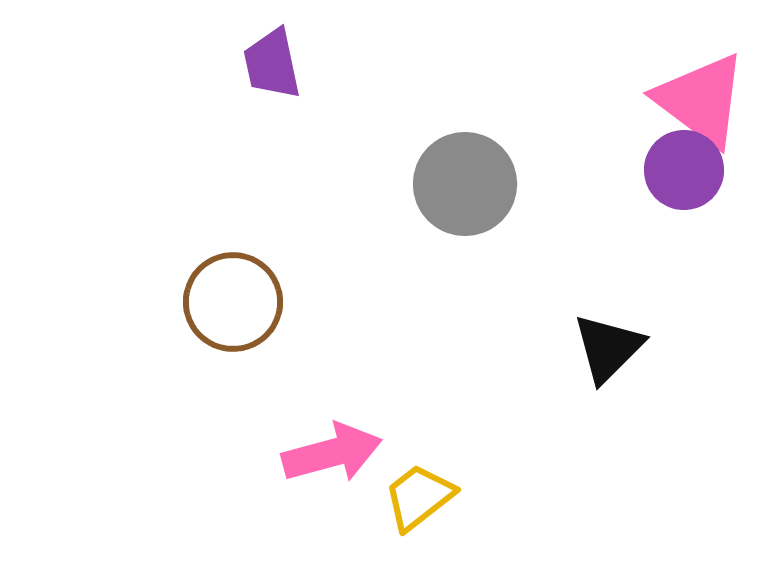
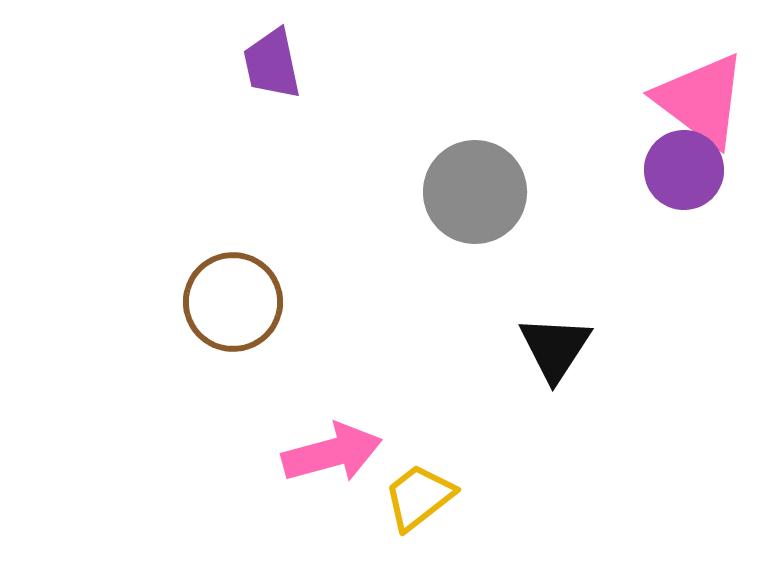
gray circle: moved 10 px right, 8 px down
black triangle: moved 53 px left; rotated 12 degrees counterclockwise
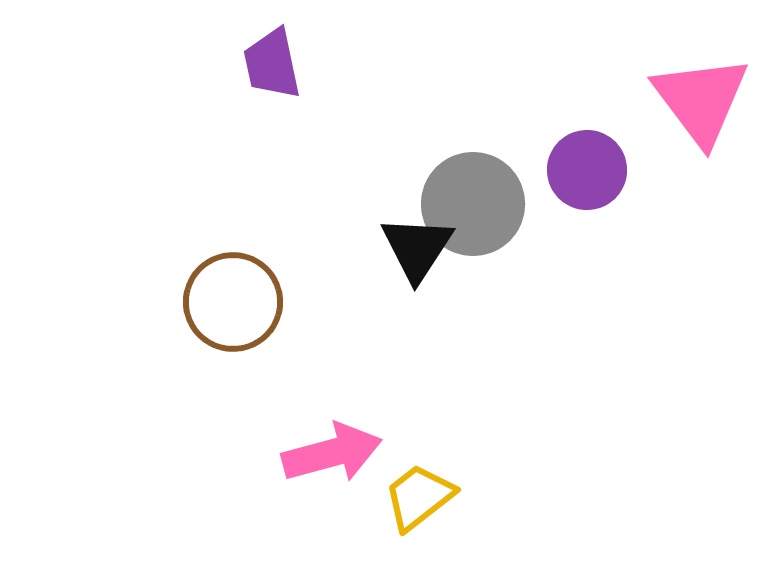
pink triangle: rotated 16 degrees clockwise
purple circle: moved 97 px left
gray circle: moved 2 px left, 12 px down
black triangle: moved 138 px left, 100 px up
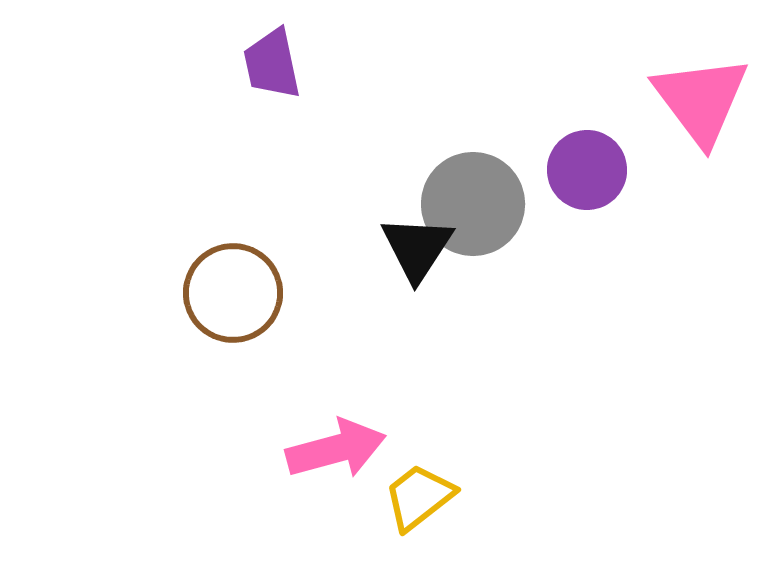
brown circle: moved 9 px up
pink arrow: moved 4 px right, 4 px up
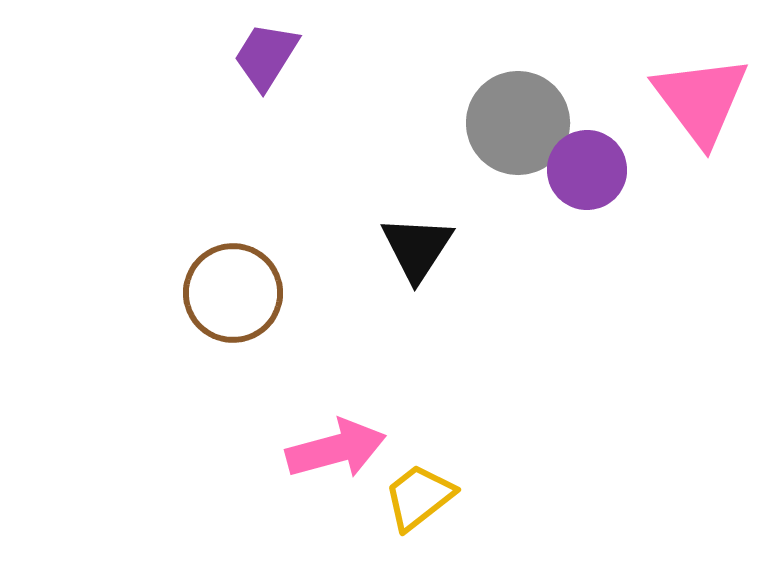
purple trapezoid: moved 6 px left, 8 px up; rotated 44 degrees clockwise
gray circle: moved 45 px right, 81 px up
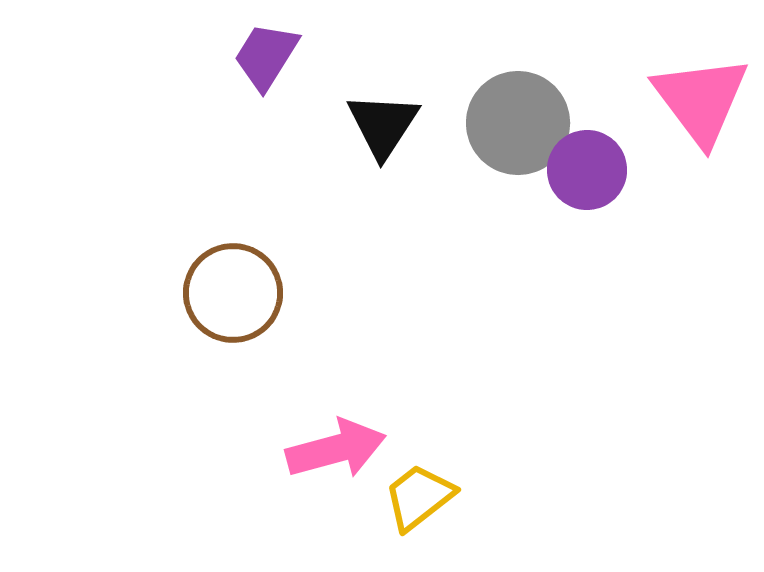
black triangle: moved 34 px left, 123 px up
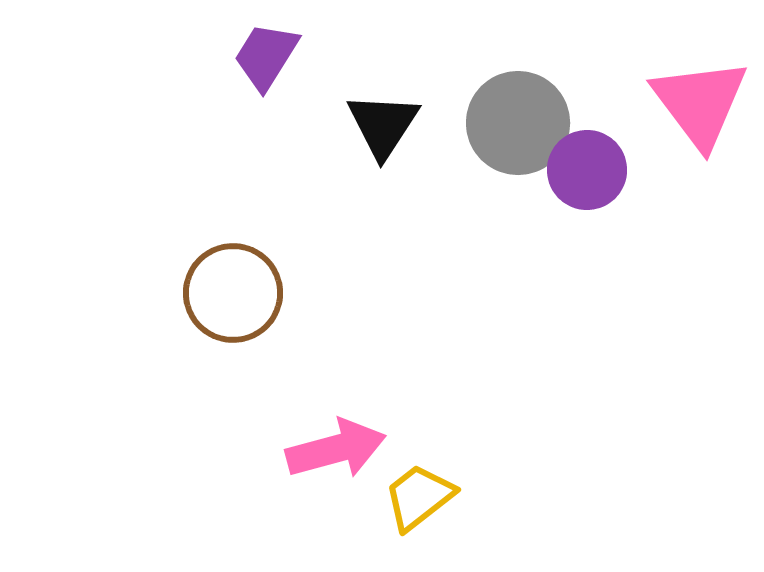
pink triangle: moved 1 px left, 3 px down
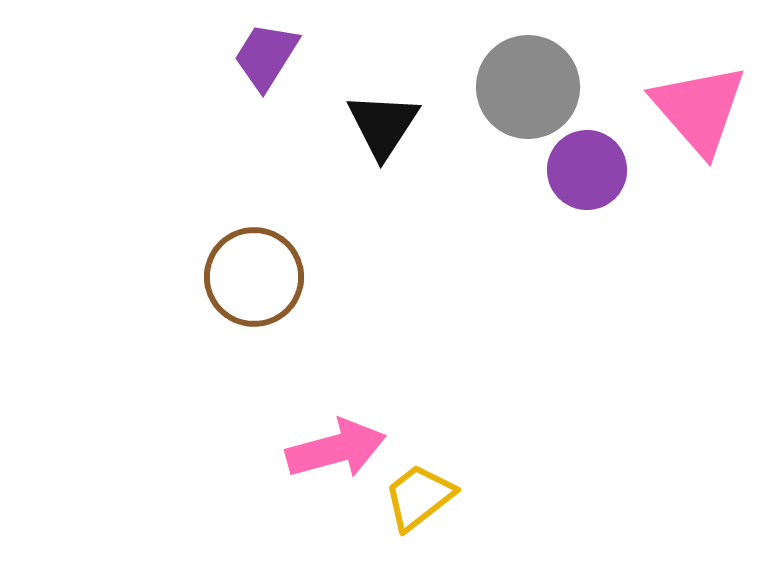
pink triangle: moved 1 px left, 6 px down; rotated 4 degrees counterclockwise
gray circle: moved 10 px right, 36 px up
brown circle: moved 21 px right, 16 px up
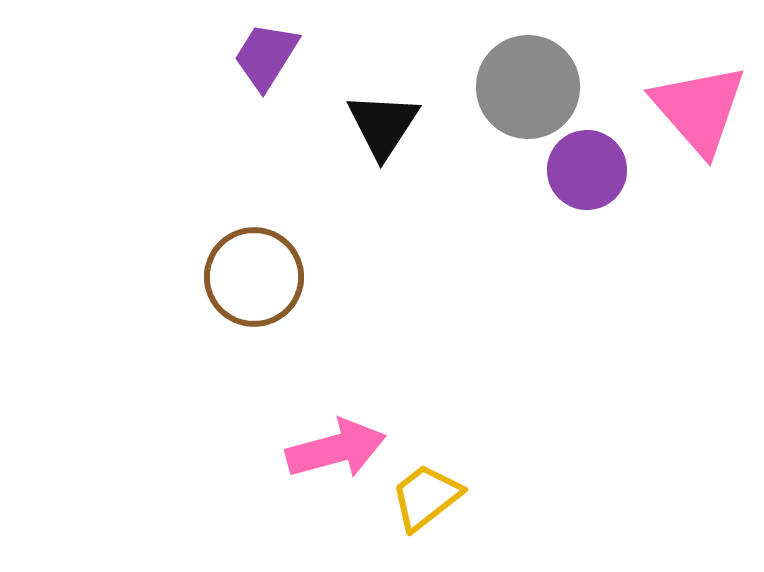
yellow trapezoid: moved 7 px right
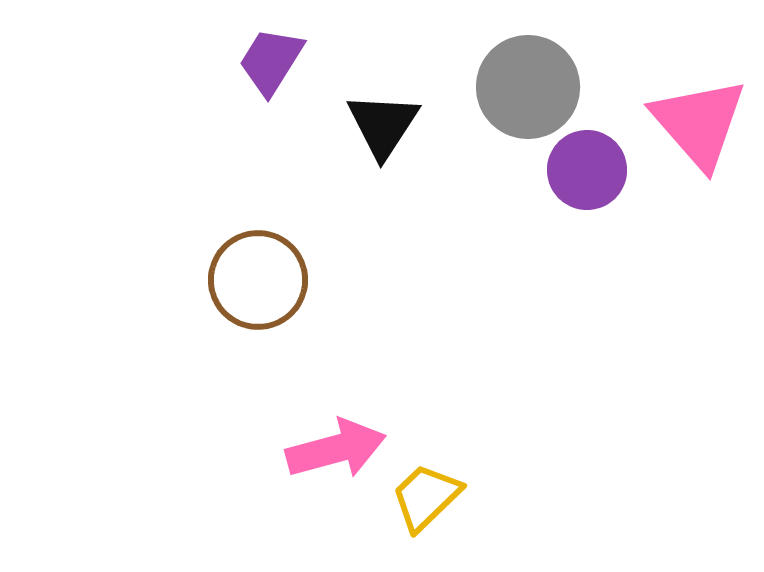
purple trapezoid: moved 5 px right, 5 px down
pink triangle: moved 14 px down
brown circle: moved 4 px right, 3 px down
yellow trapezoid: rotated 6 degrees counterclockwise
